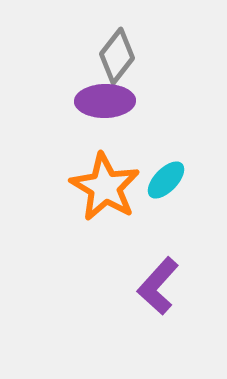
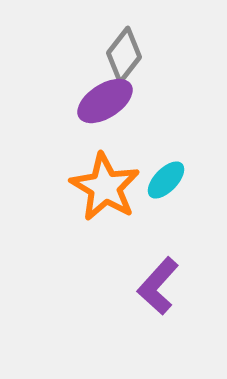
gray diamond: moved 7 px right, 1 px up
purple ellipse: rotated 32 degrees counterclockwise
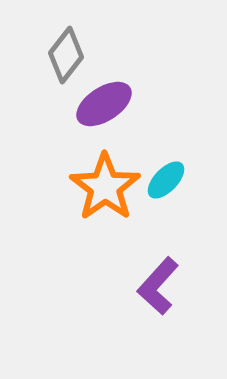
gray diamond: moved 58 px left
purple ellipse: moved 1 px left, 3 px down
orange star: rotated 6 degrees clockwise
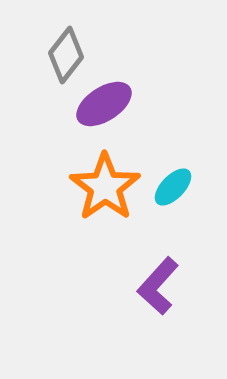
cyan ellipse: moved 7 px right, 7 px down
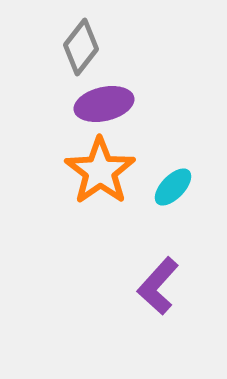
gray diamond: moved 15 px right, 8 px up
purple ellipse: rotated 20 degrees clockwise
orange star: moved 5 px left, 16 px up
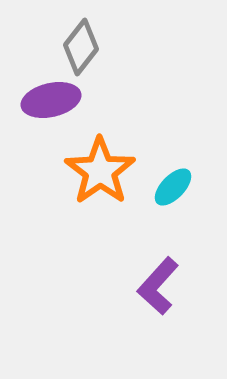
purple ellipse: moved 53 px left, 4 px up
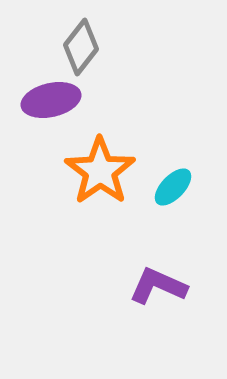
purple L-shape: rotated 72 degrees clockwise
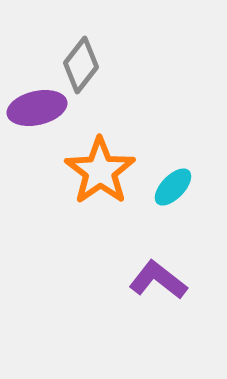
gray diamond: moved 18 px down
purple ellipse: moved 14 px left, 8 px down
purple L-shape: moved 6 px up; rotated 14 degrees clockwise
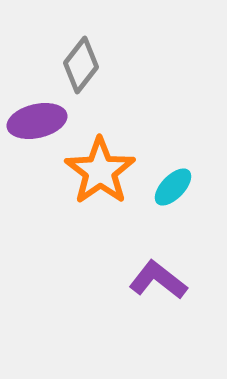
purple ellipse: moved 13 px down
